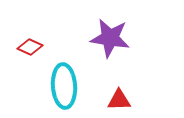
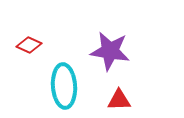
purple star: moved 13 px down
red diamond: moved 1 px left, 2 px up
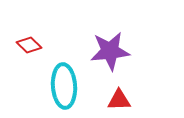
red diamond: rotated 20 degrees clockwise
purple star: rotated 15 degrees counterclockwise
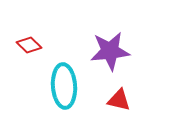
red triangle: rotated 15 degrees clockwise
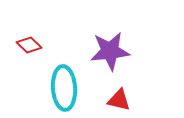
cyan ellipse: moved 2 px down
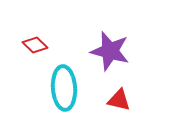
red diamond: moved 6 px right
purple star: rotated 21 degrees clockwise
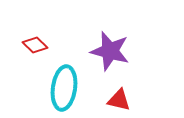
cyan ellipse: rotated 12 degrees clockwise
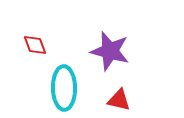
red diamond: rotated 25 degrees clockwise
cyan ellipse: rotated 9 degrees counterclockwise
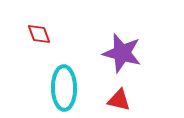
red diamond: moved 4 px right, 11 px up
purple star: moved 12 px right, 2 px down
